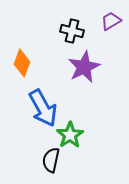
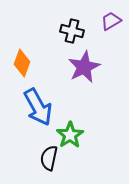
blue arrow: moved 5 px left, 1 px up
black semicircle: moved 2 px left, 2 px up
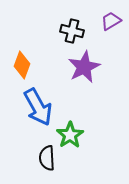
orange diamond: moved 2 px down
black semicircle: moved 2 px left; rotated 15 degrees counterclockwise
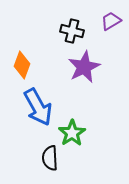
green star: moved 2 px right, 2 px up
black semicircle: moved 3 px right
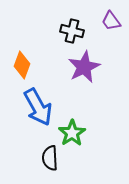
purple trapezoid: rotated 95 degrees counterclockwise
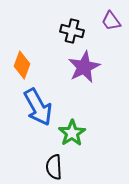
black semicircle: moved 4 px right, 9 px down
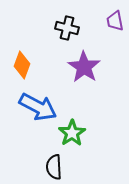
purple trapezoid: moved 4 px right; rotated 25 degrees clockwise
black cross: moved 5 px left, 3 px up
purple star: rotated 12 degrees counterclockwise
blue arrow: rotated 33 degrees counterclockwise
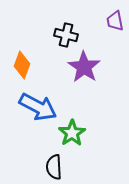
black cross: moved 1 px left, 7 px down
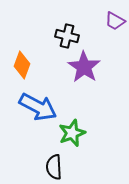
purple trapezoid: rotated 50 degrees counterclockwise
black cross: moved 1 px right, 1 px down
green star: rotated 12 degrees clockwise
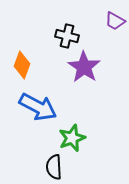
green star: moved 5 px down
